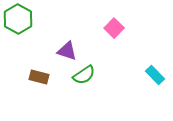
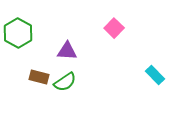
green hexagon: moved 14 px down
purple triangle: rotated 15 degrees counterclockwise
green semicircle: moved 19 px left, 7 px down
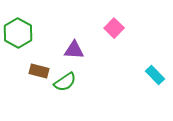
purple triangle: moved 7 px right, 1 px up
brown rectangle: moved 6 px up
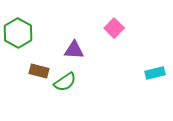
cyan rectangle: moved 2 px up; rotated 60 degrees counterclockwise
